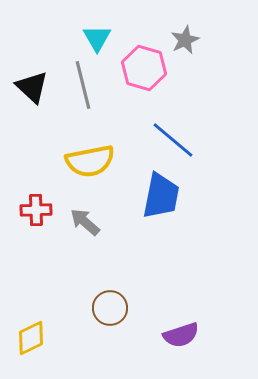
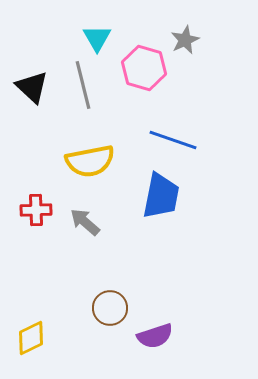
blue line: rotated 21 degrees counterclockwise
purple semicircle: moved 26 px left, 1 px down
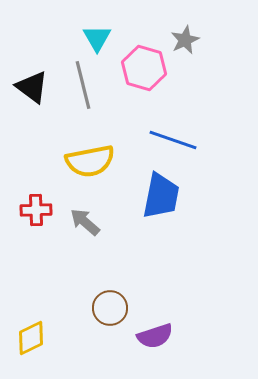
black triangle: rotated 6 degrees counterclockwise
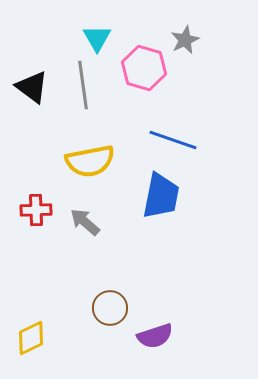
gray line: rotated 6 degrees clockwise
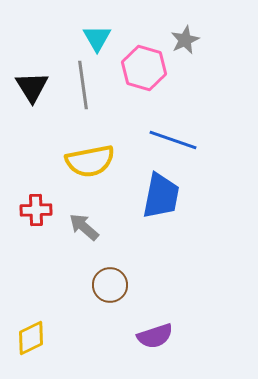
black triangle: rotated 21 degrees clockwise
gray arrow: moved 1 px left, 5 px down
brown circle: moved 23 px up
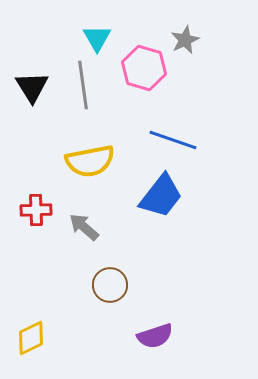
blue trapezoid: rotated 27 degrees clockwise
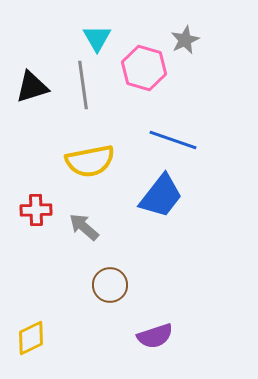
black triangle: rotated 45 degrees clockwise
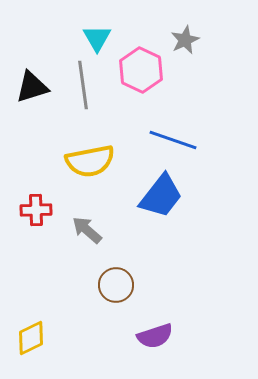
pink hexagon: moved 3 px left, 2 px down; rotated 9 degrees clockwise
gray arrow: moved 3 px right, 3 px down
brown circle: moved 6 px right
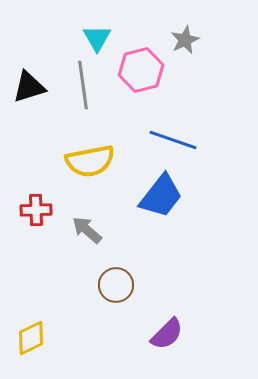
pink hexagon: rotated 21 degrees clockwise
black triangle: moved 3 px left
purple semicircle: moved 12 px right, 2 px up; rotated 27 degrees counterclockwise
